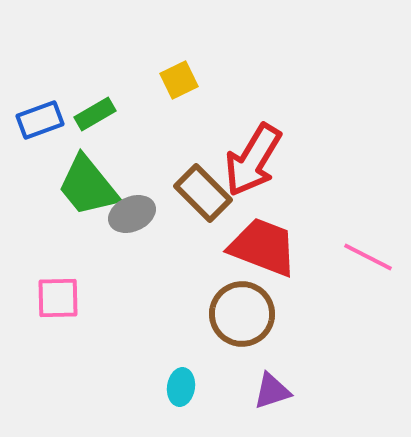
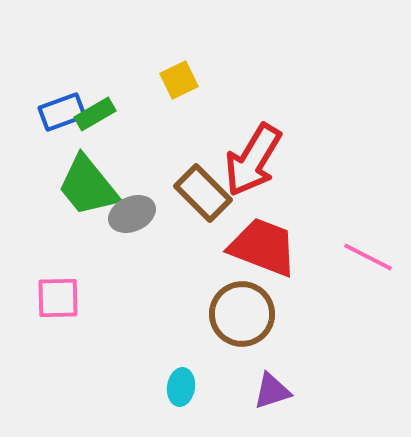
blue rectangle: moved 22 px right, 8 px up
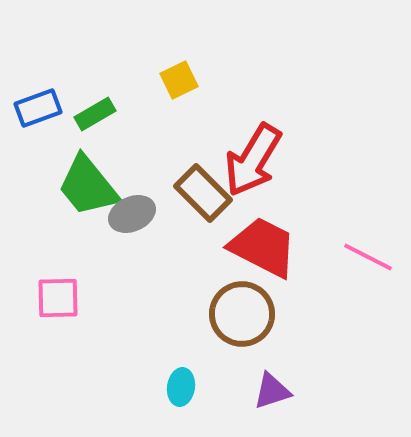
blue rectangle: moved 24 px left, 4 px up
red trapezoid: rotated 6 degrees clockwise
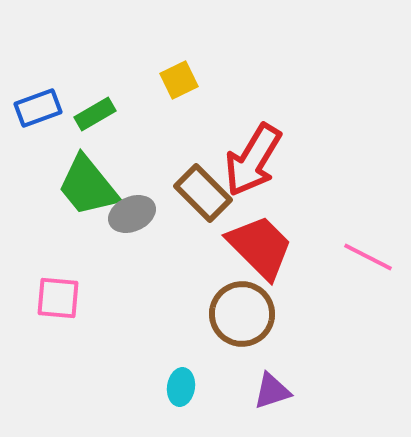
red trapezoid: moved 3 px left; rotated 18 degrees clockwise
pink square: rotated 6 degrees clockwise
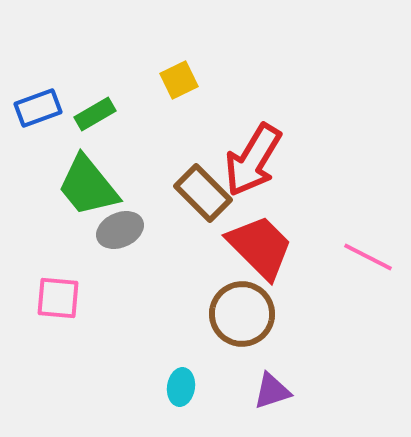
gray ellipse: moved 12 px left, 16 px down
